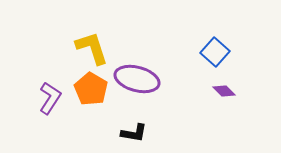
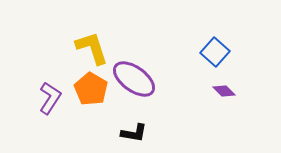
purple ellipse: moved 3 px left; rotated 21 degrees clockwise
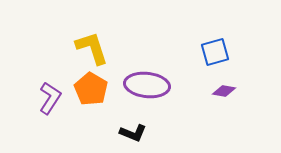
blue square: rotated 32 degrees clockwise
purple ellipse: moved 13 px right, 6 px down; rotated 30 degrees counterclockwise
purple diamond: rotated 35 degrees counterclockwise
black L-shape: moved 1 px left; rotated 12 degrees clockwise
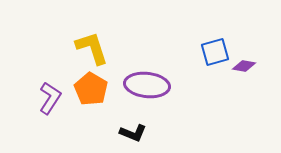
purple diamond: moved 20 px right, 25 px up
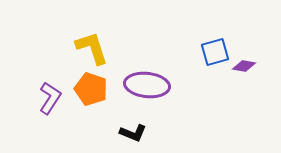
orange pentagon: rotated 12 degrees counterclockwise
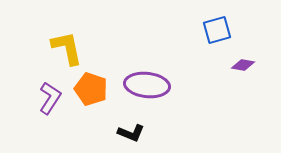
yellow L-shape: moved 25 px left; rotated 6 degrees clockwise
blue square: moved 2 px right, 22 px up
purple diamond: moved 1 px left, 1 px up
black L-shape: moved 2 px left
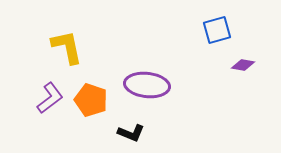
yellow L-shape: moved 1 px up
orange pentagon: moved 11 px down
purple L-shape: rotated 20 degrees clockwise
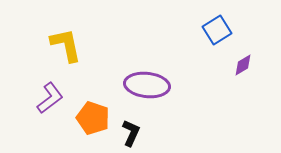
blue square: rotated 16 degrees counterclockwise
yellow L-shape: moved 1 px left, 2 px up
purple diamond: rotated 40 degrees counterclockwise
orange pentagon: moved 2 px right, 18 px down
black L-shape: rotated 88 degrees counterclockwise
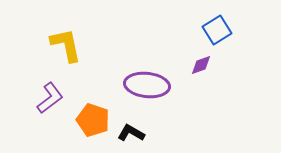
purple diamond: moved 42 px left; rotated 10 degrees clockwise
orange pentagon: moved 2 px down
black L-shape: rotated 84 degrees counterclockwise
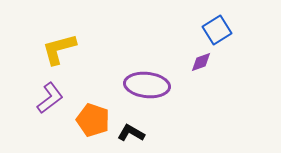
yellow L-shape: moved 7 px left, 4 px down; rotated 93 degrees counterclockwise
purple diamond: moved 3 px up
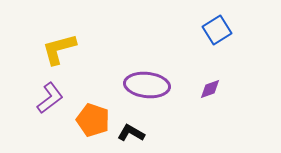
purple diamond: moved 9 px right, 27 px down
